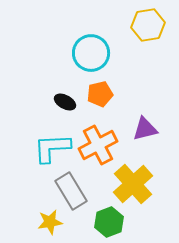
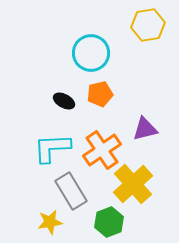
black ellipse: moved 1 px left, 1 px up
orange cross: moved 4 px right, 5 px down; rotated 6 degrees counterclockwise
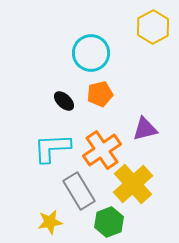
yellow hexagon: moved 5 px right, 2 px down; rotated 20 degrees counterclockwise
black ellipse: rotated 15 degrees clockwise
gray rectangle: moved 8 px right
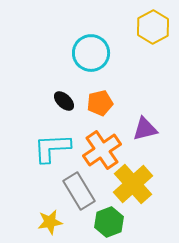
orange pentagon: moved 9 px down
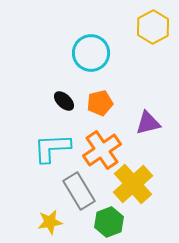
purple triangle: moved 3 px right, 6 px up
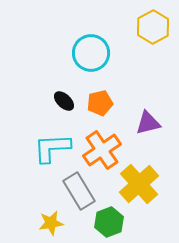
yellow cross: moved 6 px right
yellow star: moved 1 px right, 1 px down
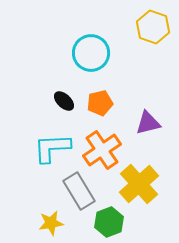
yellow hexagon: rotated 12 degrees counterclockwise
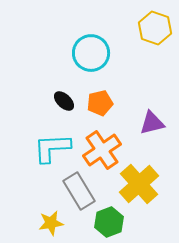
yellow hexagon: moved 2 px right, 1 px down
purple triangle: moved 4 px right
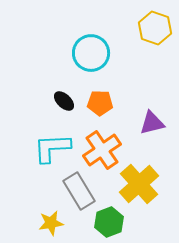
orange pentagon: rotated 15 degrees clockwise
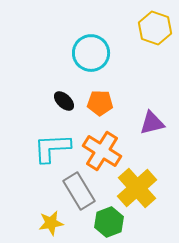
orange cross: moved 1 px down; rotated 24 degrees counterclockwise
yellow cross: moved 2 px left, 4 px down
